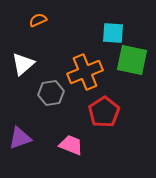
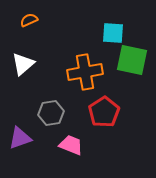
orange semicircle: moved 9 px left
orange cross: rotated 12 degrees clockwise
gray hexagon: moved 20 px down
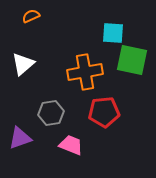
orange semicircle: moved 2 px right, 4 px up
red pentagon: rotated 28 degrees clockwise
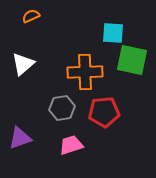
orange cross: rotated 8 degrees clockwise
gray hexagon: moved 11 px right, 5 px up
pink trapezoid: rotated 40 degrees counterclockwise
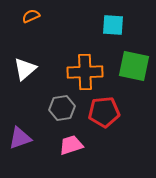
cyan square: moved 8 px up
green square: moved 2 px right, 6 px down
white triangle: moved 2 px right, 5 px down
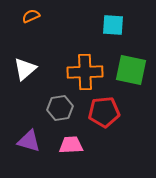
green square: moved 3 px left, 4 px down
gray hexagon: moved 2 px left
purple triangle: moved 9 px right, 3 px down; rotated 35 degrees clockwise
pink trapezoid: rotated 15 degrees clockwise
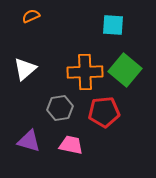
green square: moved 6 px left; rotated 28 degrees clockwise
pink trapezoid: rotated 15 degrees clockwise
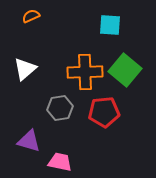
cyan square: moved 3 px left
pink trapezoid: moved 11 px left, 17 px down
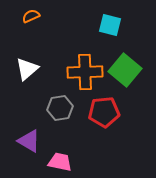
cyan square: rotated 10 degrees clockwise
white triangle: moved 2 px right
purple triangle: rotated 15 degrees clockwise
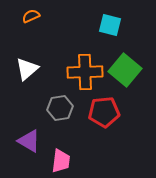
pink trapezoid: moved 1 px right, 1 px up; rotated 85 degrees clockwise
